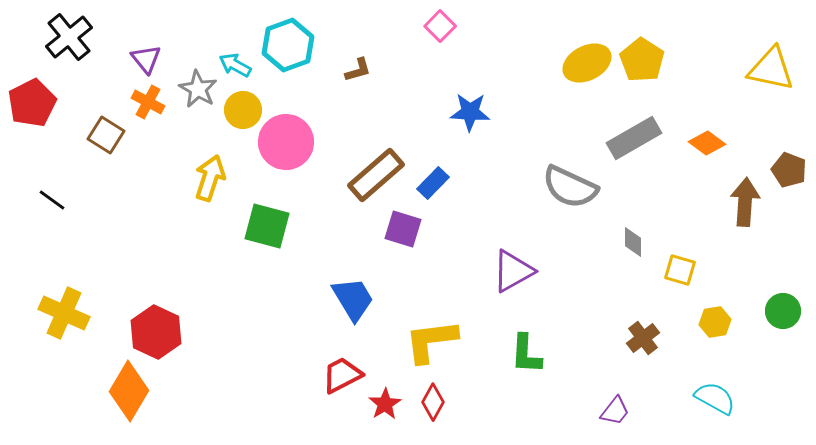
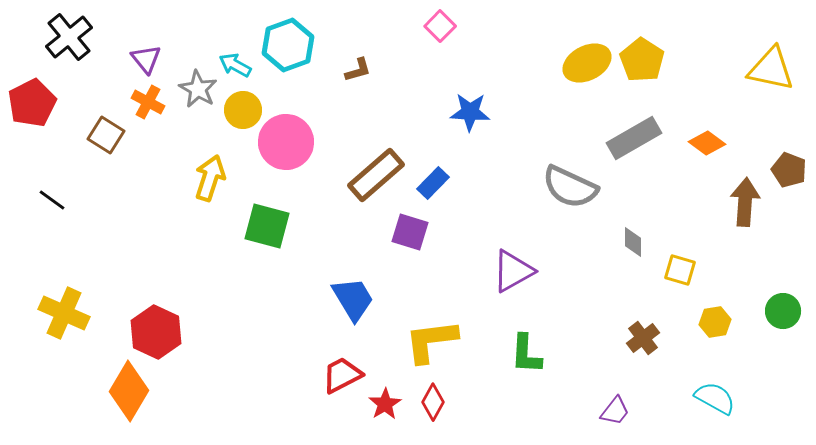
purple square at (403, 229): moved 7 px right, 3 px down
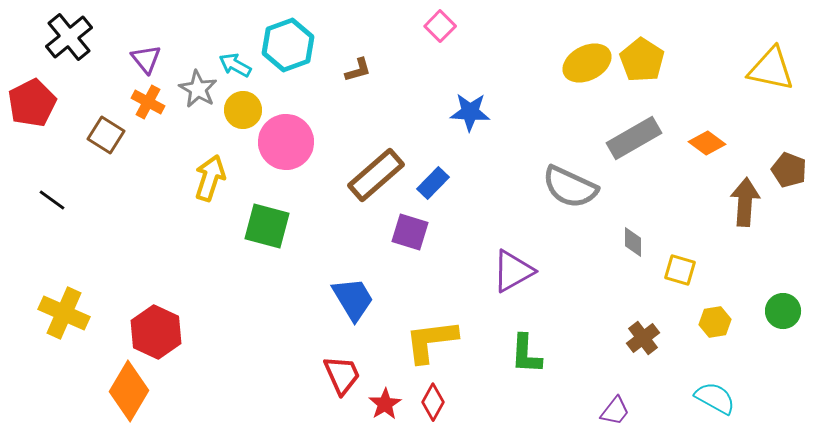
red trapezoid at (342, 375): rotated 93 degrees clockwise
